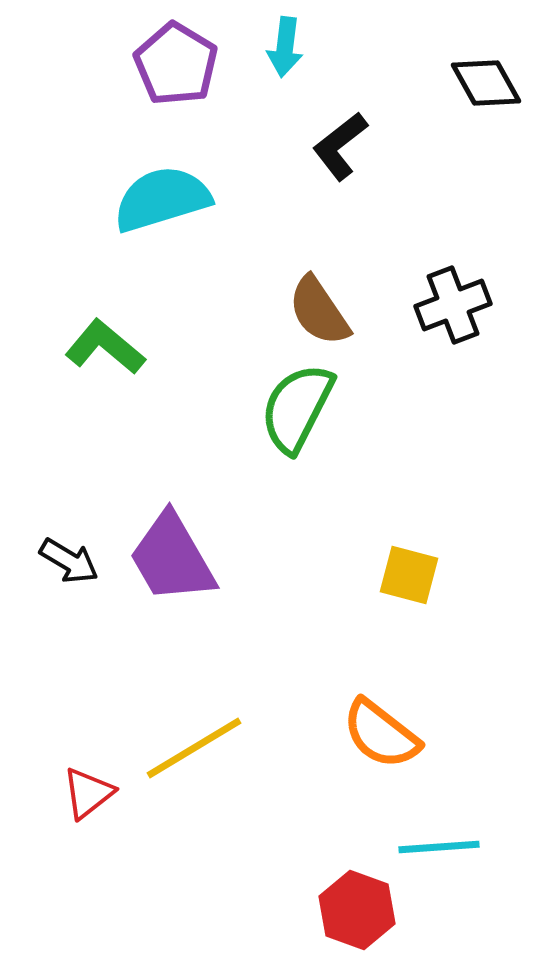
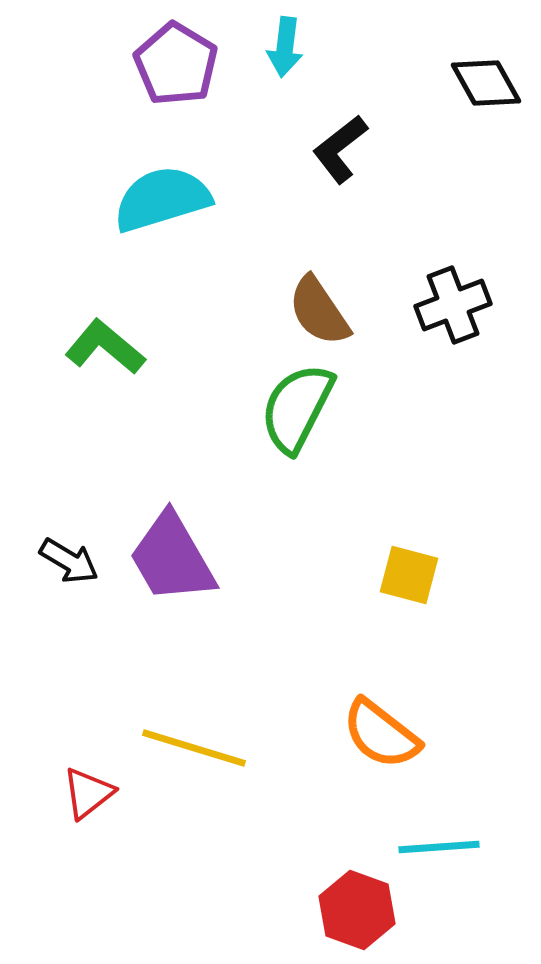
black L-shape: moved 3 px down
yellow line: rotated 48 degrees clockwise
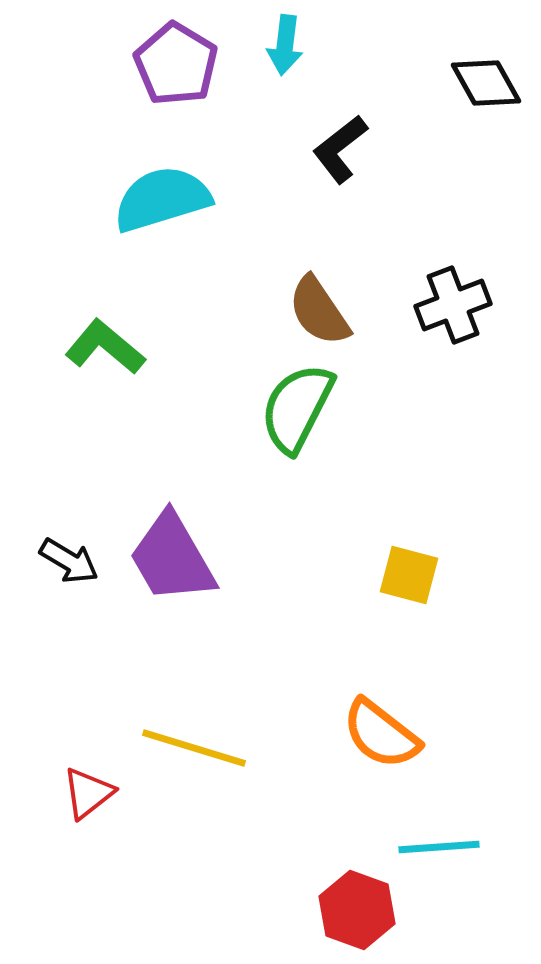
cyan arrow: moved 2 px up
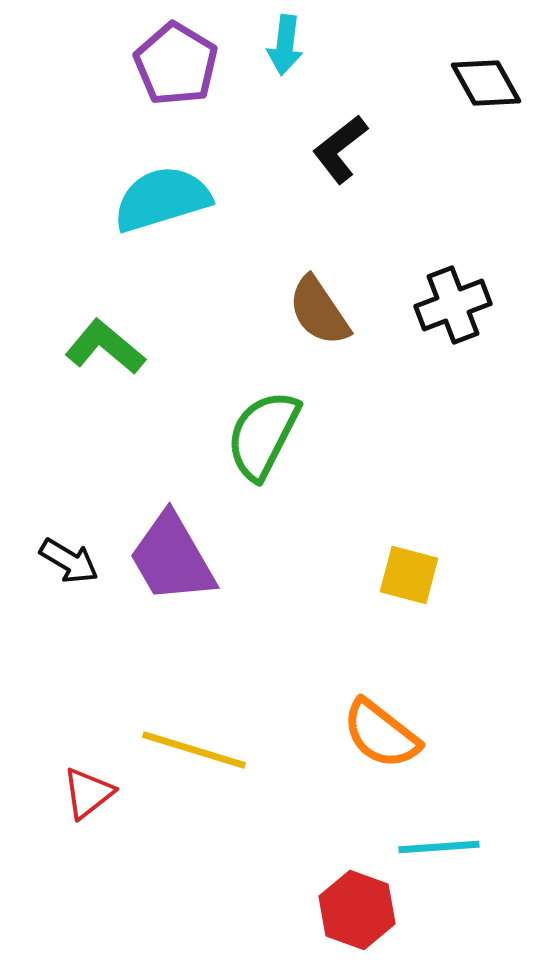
green semicircle: moved 34 px left, 27 px down
yellow line: moved 2 px down
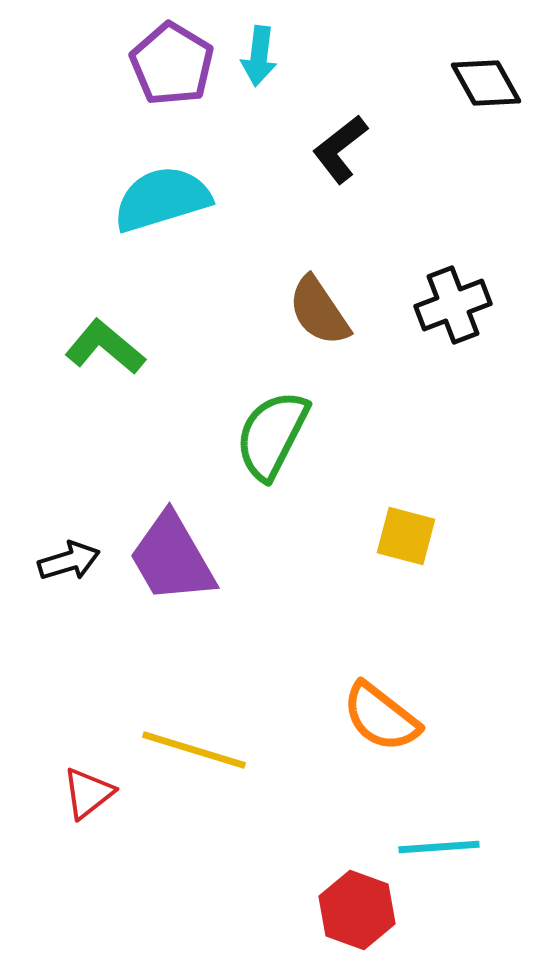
cyan arrow: moved 26 px left, 11 px down
purple pentagon: moved 4 px left
green semicircle: moved 9 px right
black arrow: rotated 48 degrees counterclockwise
yellow square: moved 3 px left, 39 px up
orange semicircle: moved 17 px up
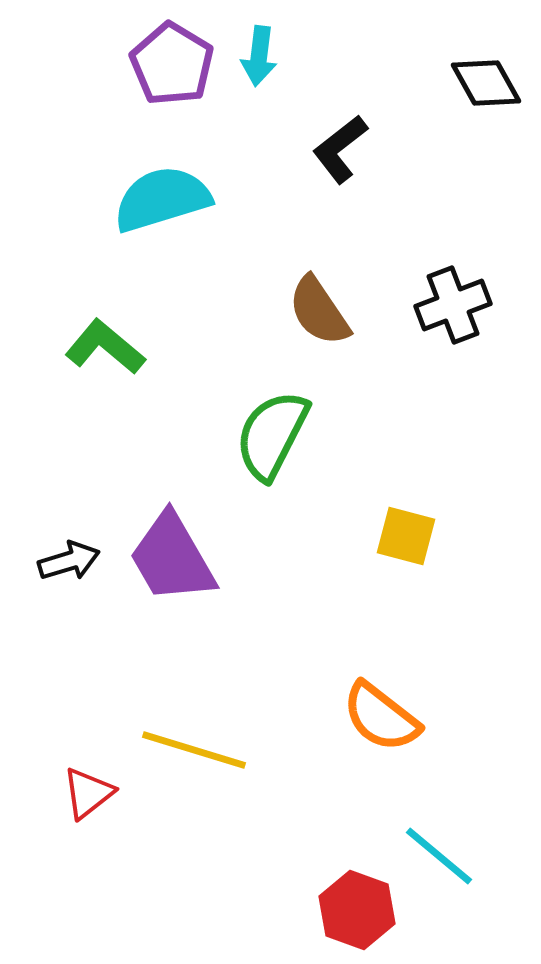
cyan line: moved 9 px down; rotated 44 degrees clockwise
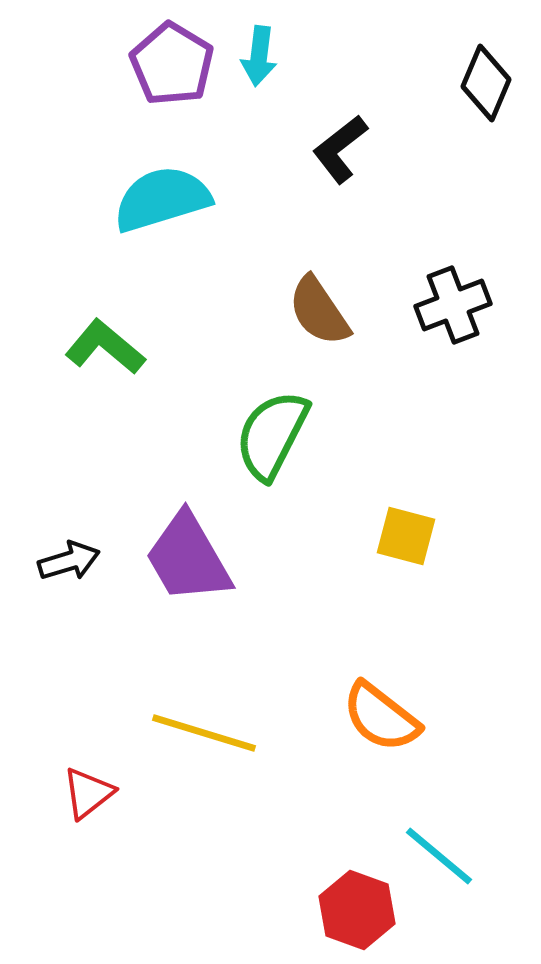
black diamond: rotated 52 degrees clockwise
purple trapezoid: moved 16 px right
yellow line: moved 10 px right, 17 px up
